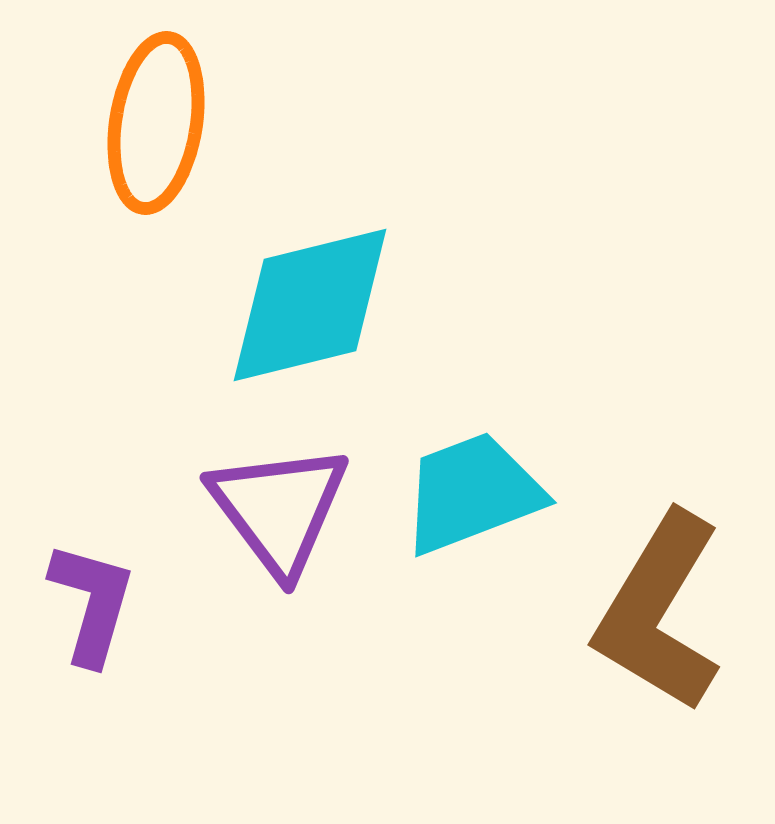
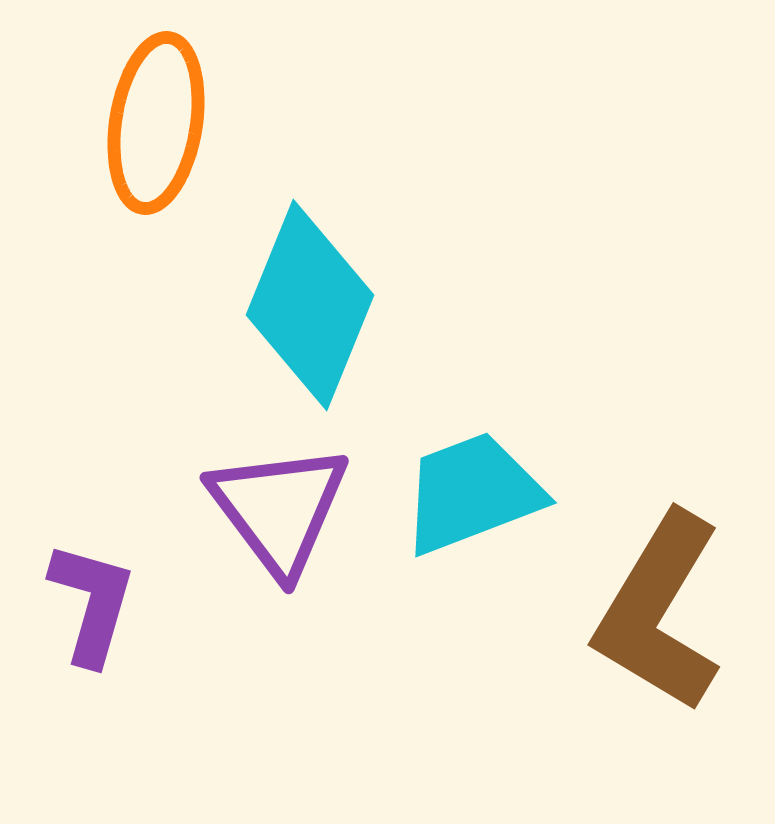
cyan diamond: rotated 54 degrees counterclockwise
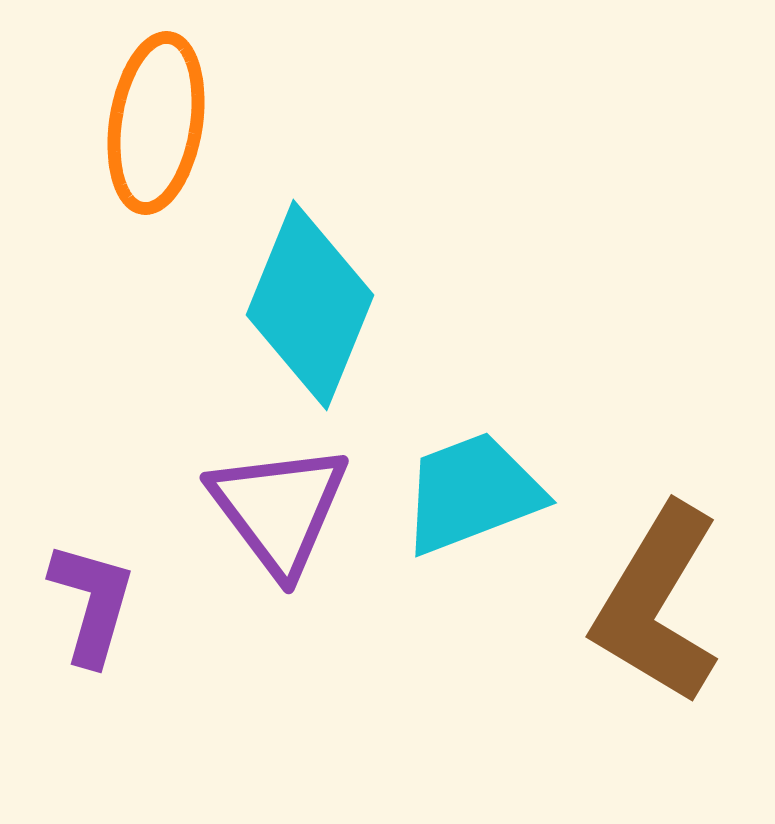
brown L-shape: moved 2 px left, 8 px up
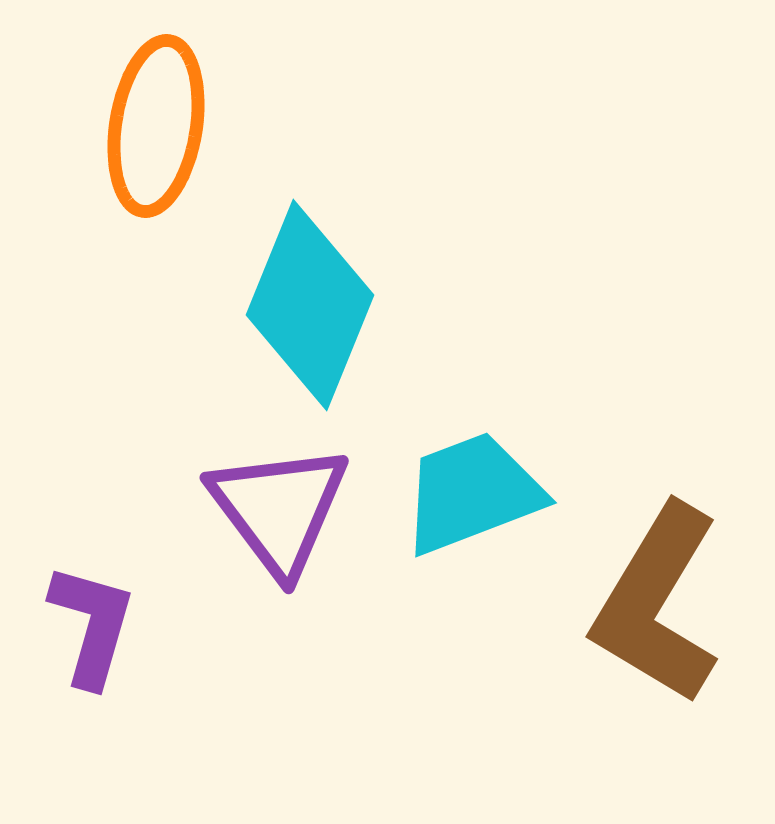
orange ellipse: moved 3 px down
purple L-shape: moved 22 px down
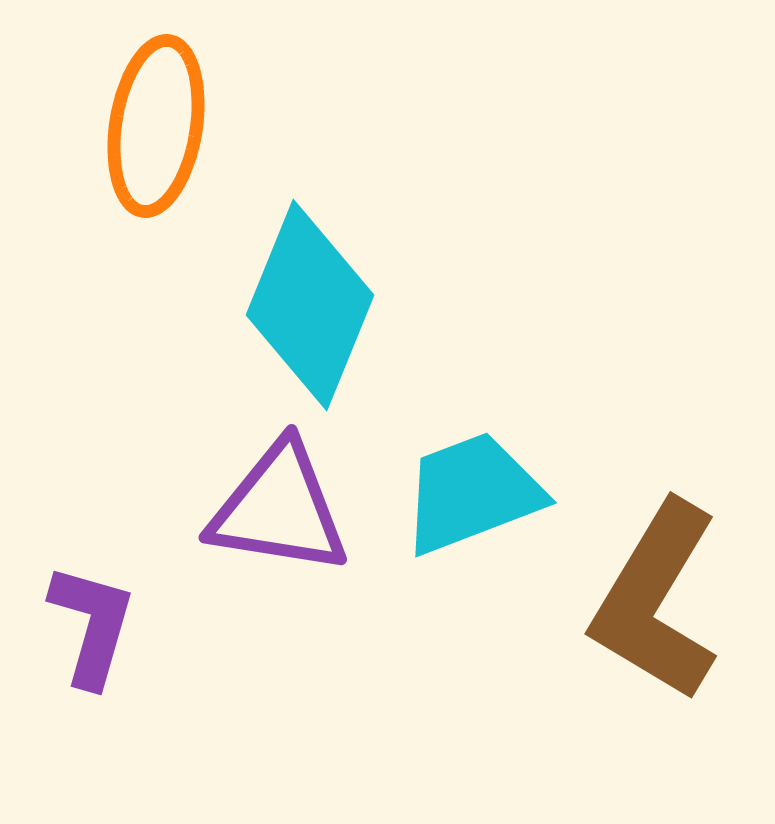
purple triangle: rotated 44 degrees counterclockwise
brown L-shape: moved 1 px left, 3 px up
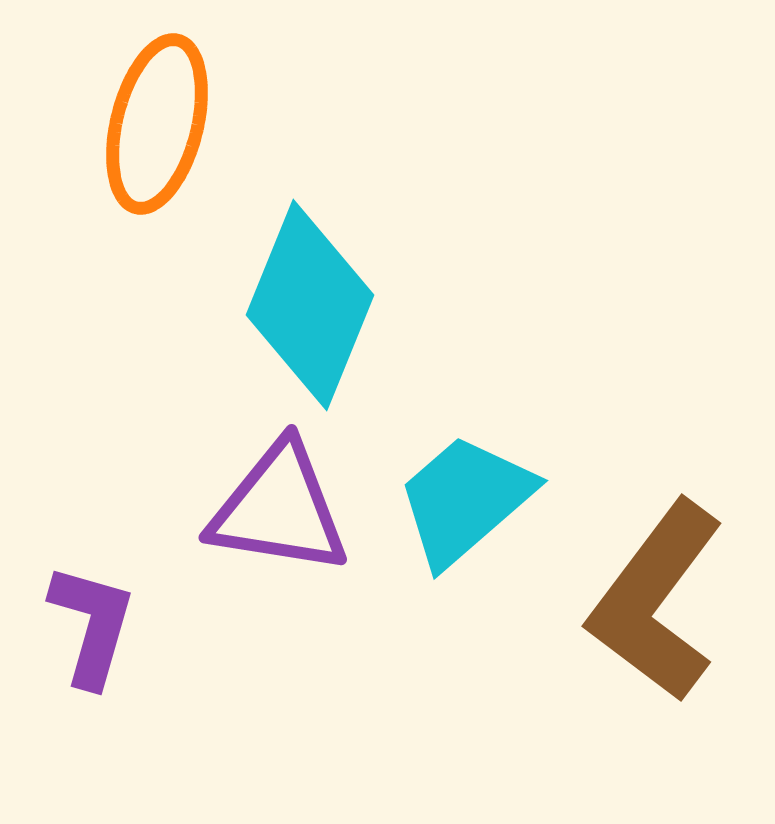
orange ellipse: moved 1 px right, 2 px up; rotated 5 degrees clockwise
cyan trapezoid: moved 7 px left, 7 px down; rotated 20 degrees counterclockwise
brown L-shape: rotated 6 degrees clockwise
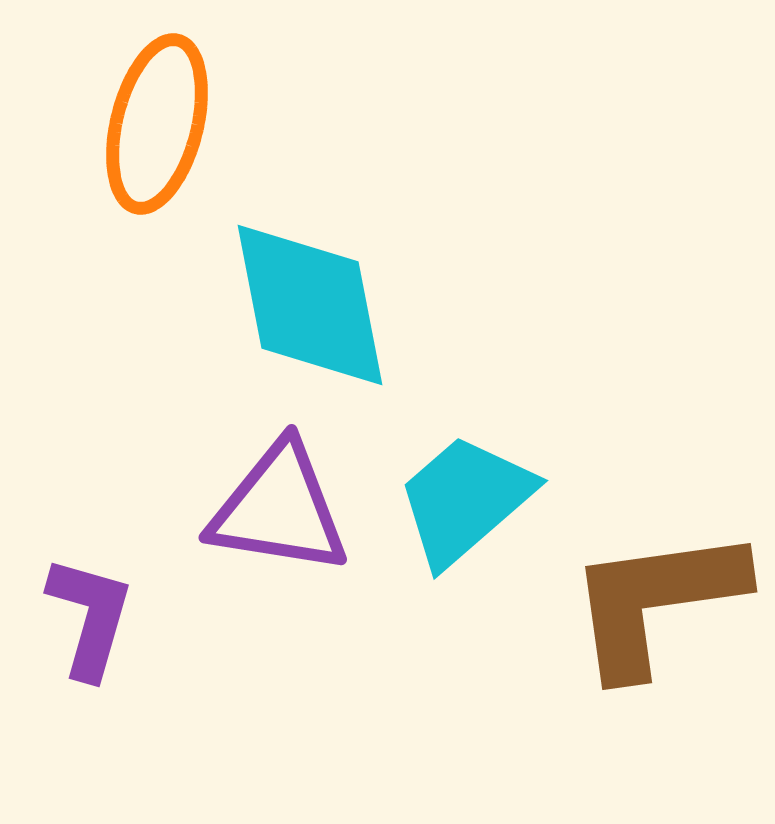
cyan diamond: rotated 33 degrees counterclockwise
brown L-shape: rotated 45 degrees clockwise
purple L-shape: moved 2 px left, 8 px up
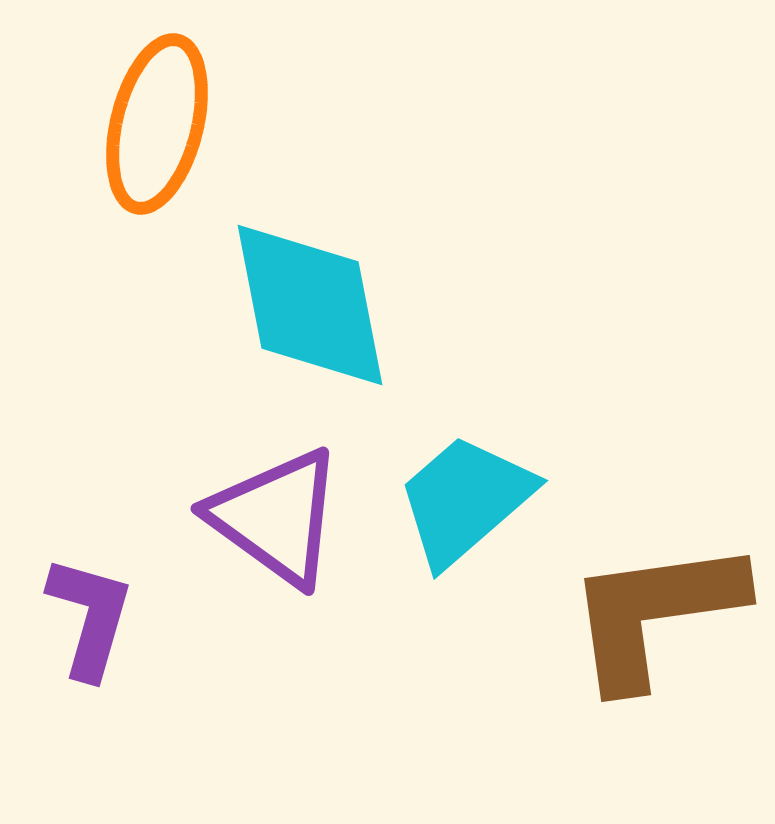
purple triangle: moved 3 px left, 8 px down; rotated 27 degrees clockwise
brown L-shape: moved 1 px left, 12 px down
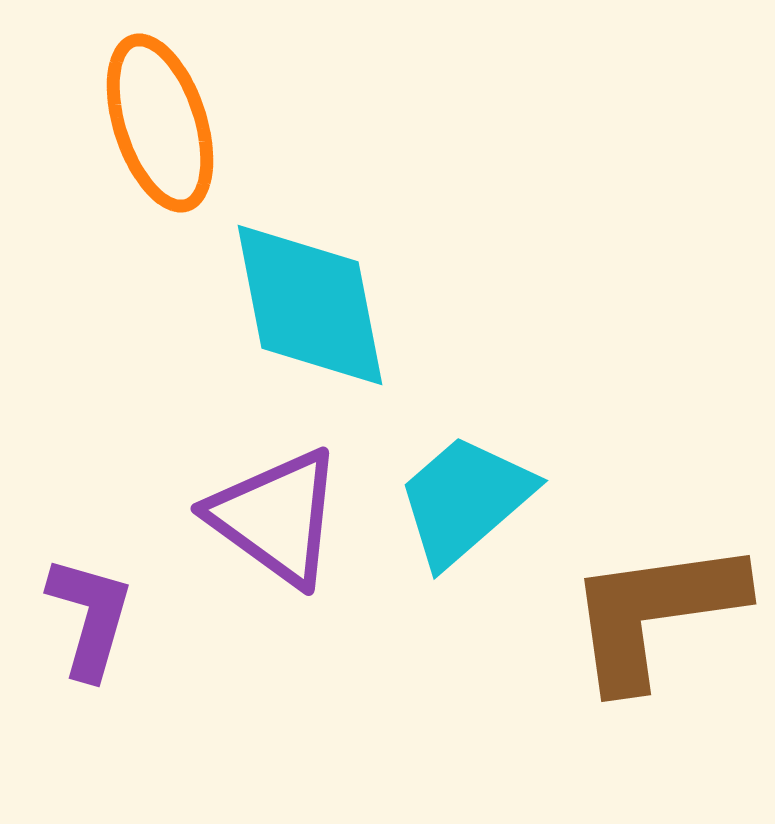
orange ellipse: moved 3 px right, 1 px up; rotated 32 degrees counterclockwise
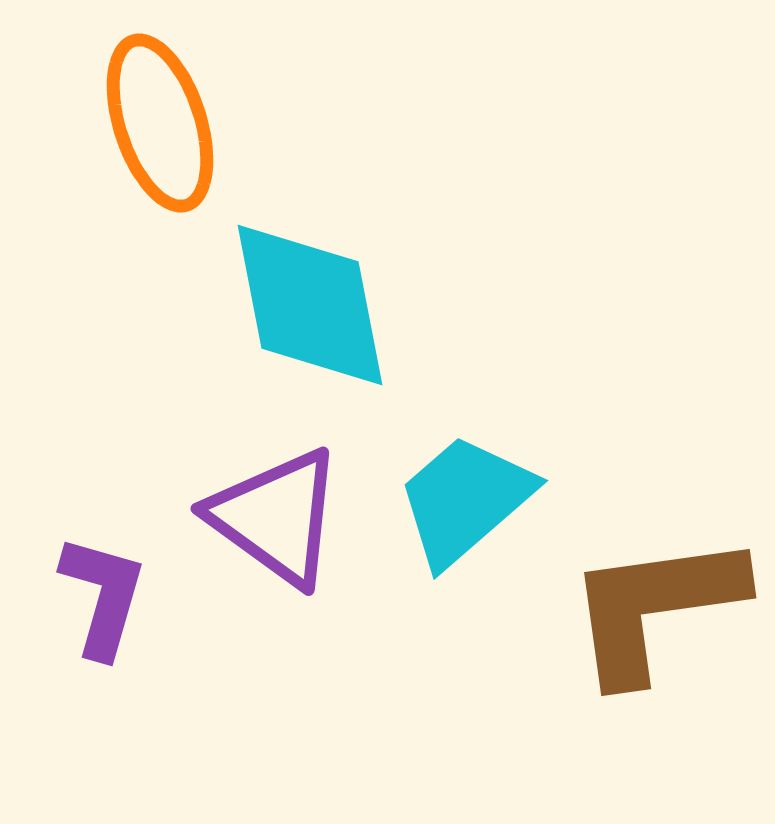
brown L-shape: moved 6 px up
purple L-shape: moved 13 px right, 21 px up
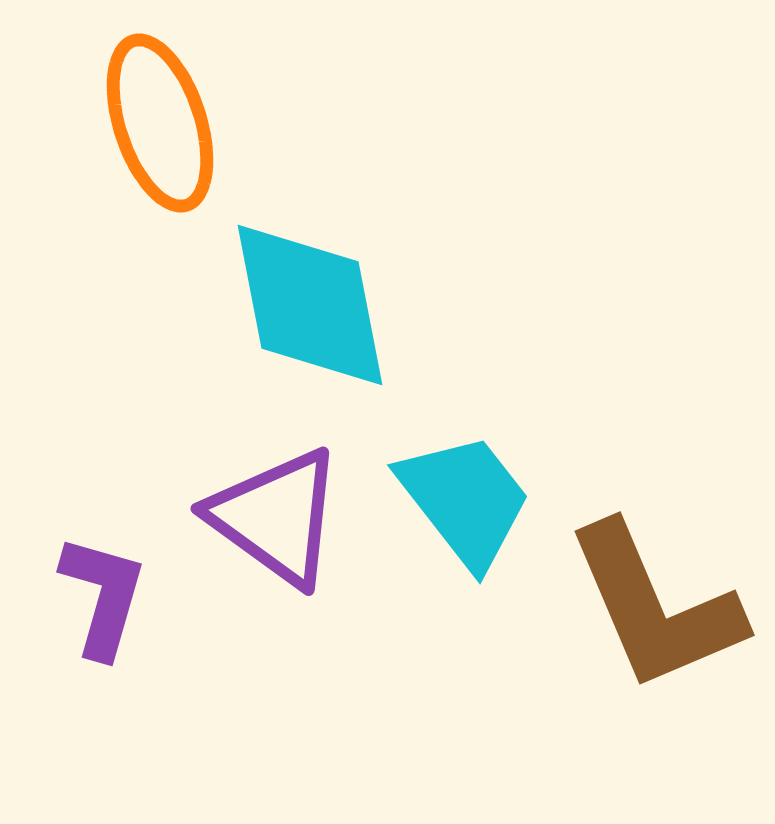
cyan trapezoid: rotated 93 degrees clockwise
brown L-shape: rotated 105 degrees counterclockwise
